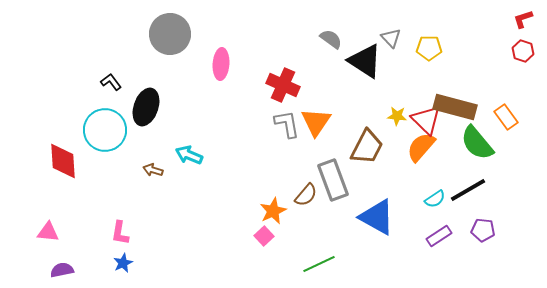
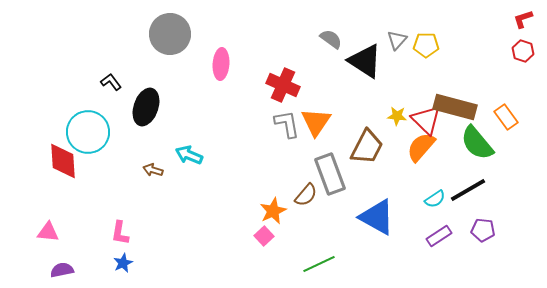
gray triangle: moved 6 px right, 2 px down; rotated 25 degrees clockwise
yellow pentagon: moved 3 px left, 3 px up
cyan circle: moved 17 px left, 2 px down
gray rectangle: moved 3 px left, 6 px up
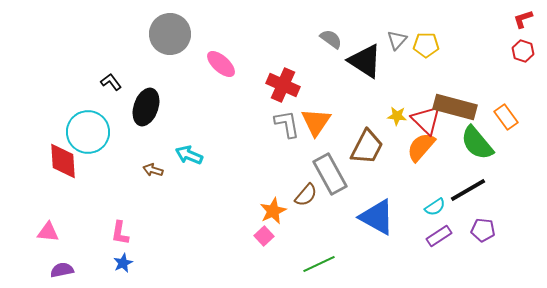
pink ellipse: rotated 52 degrees counterclockwise
gray rectangle: rotated 9 degrees counterclockwise
cyan semicircle: moved 8 px down
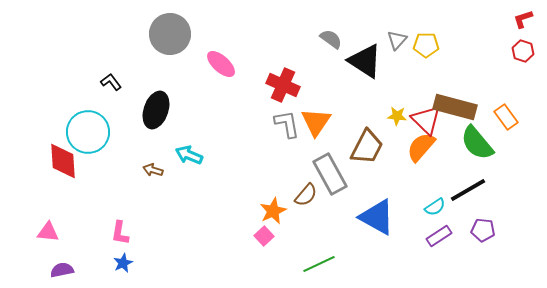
black ellipse: moved 10 px right, 3 px down
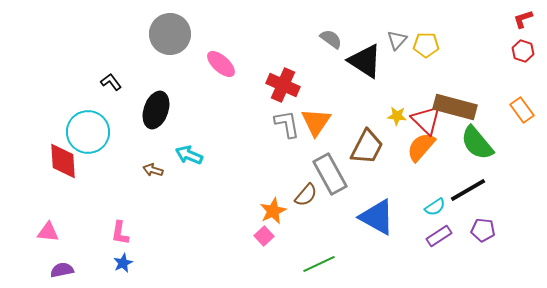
orange rectangle: moved 16 px right, 7 px up
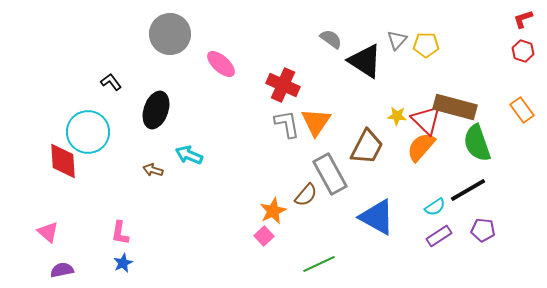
green semicircle: rotated 21 degrees clockwise
pink triangle: rotated 35 degrees clockwise
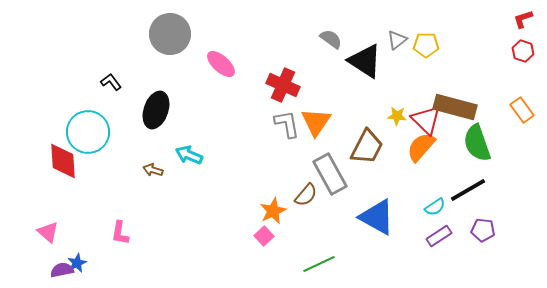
gray triangle: rotated 10 degrees clockwise
blue star: moved 46 px left
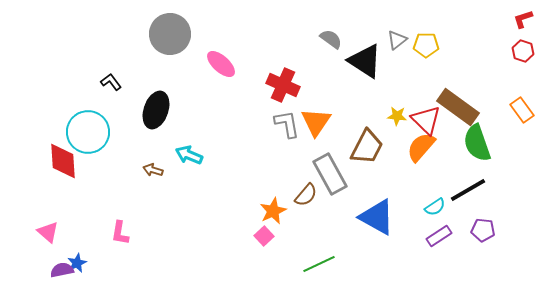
brown rectangle: moved 3 px right; rotated 21 degrees clockwise
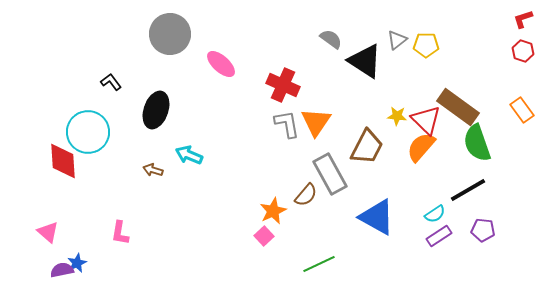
cyan semicircle: moved 7 px down
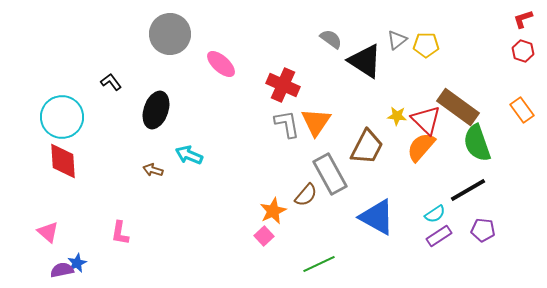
cyan circle: moved 26 px left, 15 px up
